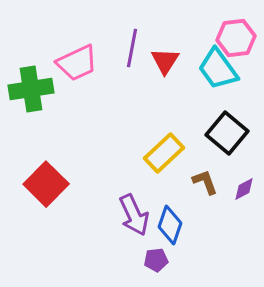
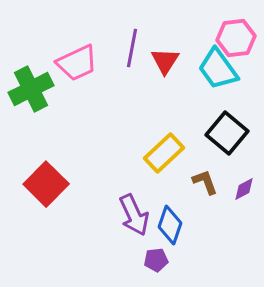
green cross: rotated 18 degrees counterclockwise
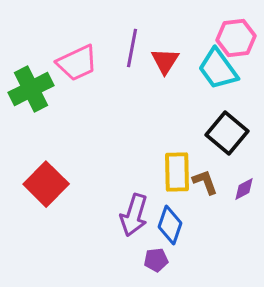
yellow rectangle: moved 13 px right, 19 px down; rotated 48 degrees counterclockwise
purple arrow: rotated 42 degrees clockwise
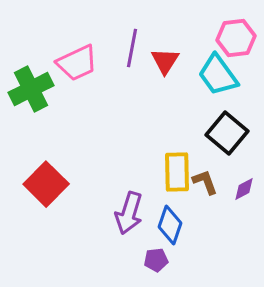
cyan trapezoid: moved 6 px down
purple arrow: moved 5 px left, 2 px up
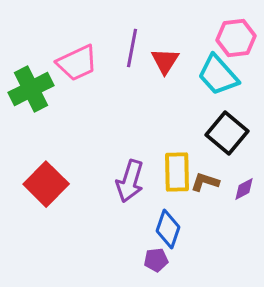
cyan trapezoid: rotated 6 degrees counterclockwise
brown L-shape: rotated 52 degrees counterclockwise
purple arrow: moved 1 px right, 32 px up
blue diamond: moved 2 px left, 4 px down
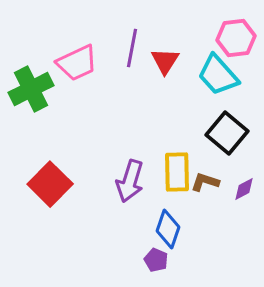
red square: moved 4 px right
purple pentagon: rotated 30 degrees clockwise
